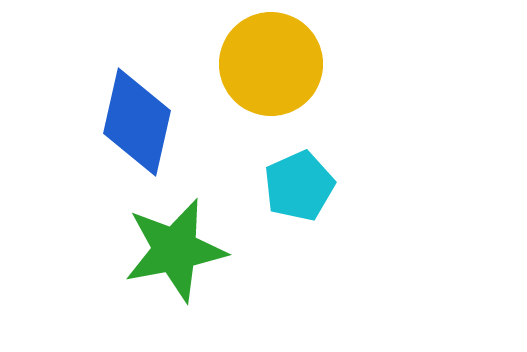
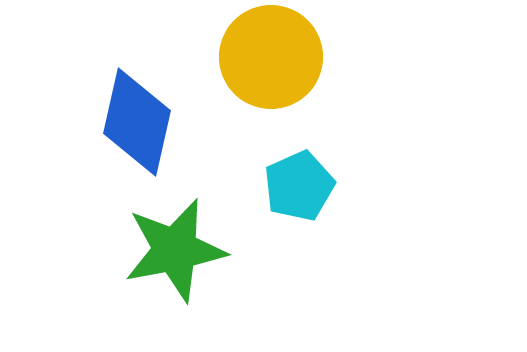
yellow circle: moved 7 px up
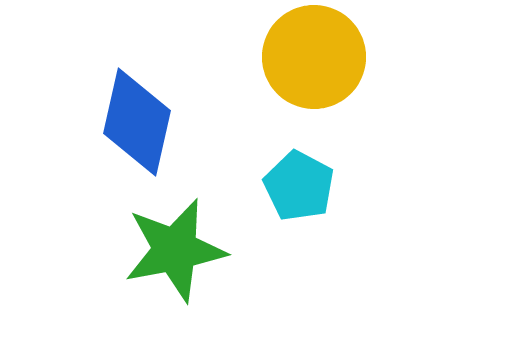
yellow circle: moved 43 px right
cyan pentagon: rotated 20 degrees counterclockwise
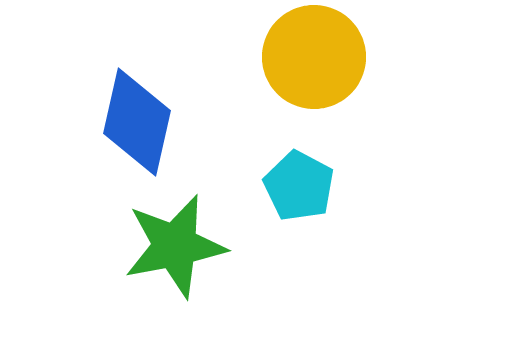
green star: moved 4 px up
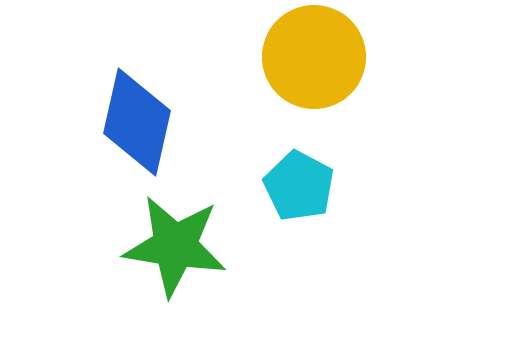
green star: rotated 20 degrees clockwise
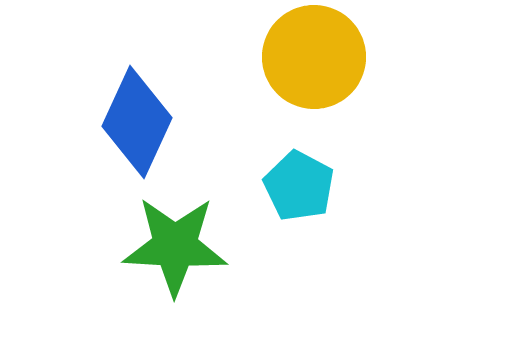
blue diamond: rotated 12 degrees clockwise
green star: rotated 6 degrees counterclockwise
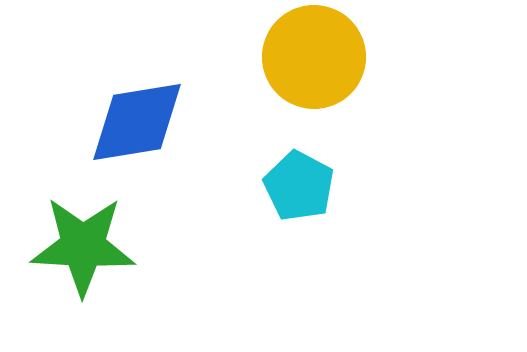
blue diamond: rotated 56 degrees clockwise
green star: moved 92 px left
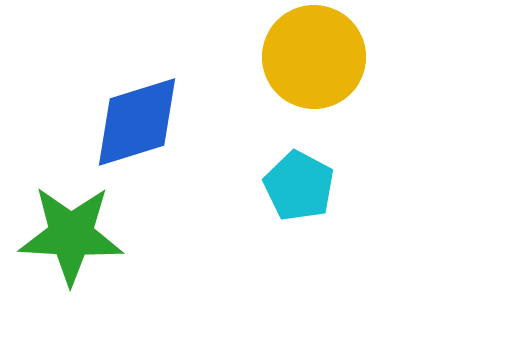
blue diamond: rotated 8 degrees counterclockwise
green star: moved 12 px left, 11 px up
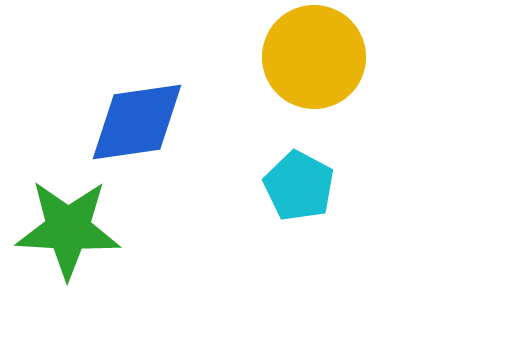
blue diamond: rotated 9 degrees clockwise
green star: moved 3 px left, 6 px up
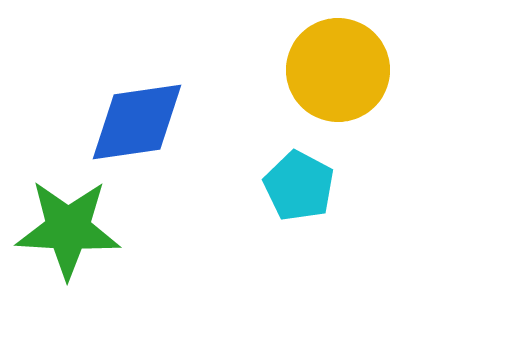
yellow circle: moved 24 px right, 13 px down
